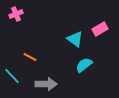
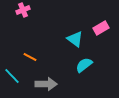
pink cross: moved 7 px right, 4 px up
pink rectangle: moved 1 px right, 1 px up
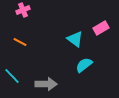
orange line: moved 10 px left, 15 px up
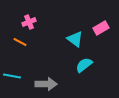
pink cross: moved 6 px right, 12 px down
cyan line: rotated 36 degrees counterclockwise
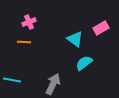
orange line: moved 4 px right; rotated 24 degrees counterclockwise
cyan semicircle: moved 2 px up
cyan line: moved 4 px down
gray arrow: moved 7 px right; rotated 65 degrees counterclockwise
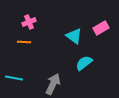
cyan triangle: moved 1 px left, 3 px up
cyan line: moved 2 px right, 2 px up
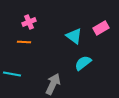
cyan semicircle: moved 1 px left
cyan line: moved 2 px left, 4 px up
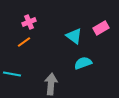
orange line: rotated 40 degrees counterclockwise
cyan semicircle: rotated 18 degrees clockwise
gray arrow: moved 2 px left; rotated 20 degrees counterclockwise
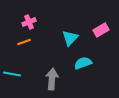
pink rectangle: moved 2 px down
cyan triangle: moved 4 px left, 2 px down; rotated 36 degrees clockwise
orange line: rotated 16 degrees clockwise
gray arrow: moved 1 px right, 5 px up
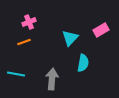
cyan semicircle: rotated 120 degrees clockwise
cyan line: moved 4 px right
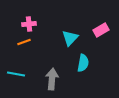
pink cross: moved 2 px down; rotated 16 degrees clockwise
